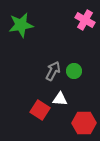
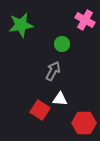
green circle: moved 12 px left, 27 px up
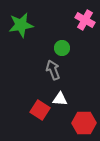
green circle: moved 4 px down
gray arrow: moved 1 px up; rotated 48 degrees counterclockwise
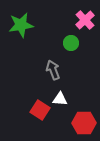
pink cross: rotated 18 degrees clockwise
green circle: moved 9 px right, 5 px up
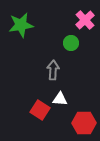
gray arrow: rotated 24 degrees clockwise
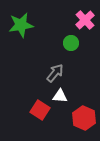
gray arrow: moved 2 px right, 3 px down; rotated 36 degrees clockwise
white triangle: moved 3 px up
red hexagon: moved 5 px up; rotated 25 degrees clockwise
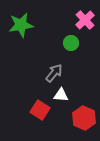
gray arrow: moved 1 px left
white triangle: moved 1 px right, 1 px up
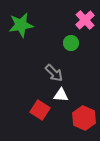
gray arrow: rotated 96 degrees clockwise
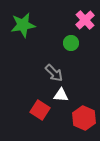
green star: moved 2 px right
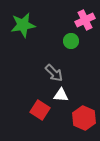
pink cross: rotated 18 degrees clockwise
green circle: moved 2 px up
